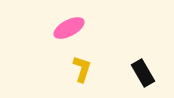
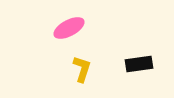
black rectangle: moved 4 px left, 9 px up; rotated 68 degrees counterclockwise
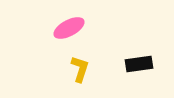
yellow L-shape: moved 2 px left
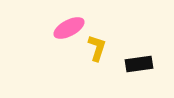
yellow L-shape: moved 17 px right, 21 px up
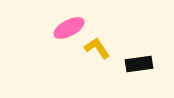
yellow L-shape: rotated 52 degrees counterclockwise
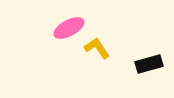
black rectangle: moved 10 px right; rotated 8 degrees counterclockwise
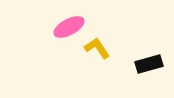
pink ellipse: moved 1 px up
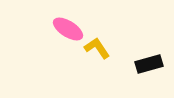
pink ellipse: moved 1 px left, 2 px down; rotated 60 degrees clockwise
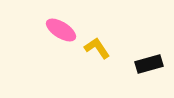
pink ellipse: moved 7 px left, 1 px down
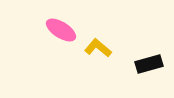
yellow L-shape: moved 1 px right; rotated 16 degrees counterclockwise
